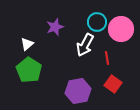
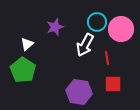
green pentagon: moved 6 px left
red square: rotated 36 degrees counterclockwise
purple hexagon: moved 1 px right, 1 px down; rotated 20 degrees clockwise
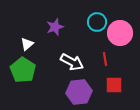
pink circle: moved 1 px left, 4 px down
white arrow: moved 13 px left, 17 px down; rotated 90 degrees counterclockwise
red line: moved 2 px left, 1 px down
red square: moved 1 px right, 1 px down
purple hexagon: rotated 15 degrees counterclockwise
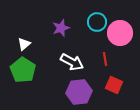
purple star: moved 6 px right, 1 px down
white triangle: moved 3 px left
red square: rotated 24 degrees clockwise
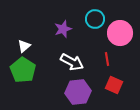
cyan circle: moved 2 px left, 3 px up
purple star: moved 2 px right, 1 px down
white triangle: moved 2 px down
red line: moved 2 px right
purple hexagon: moved 1 px left
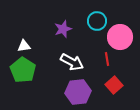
cyan circle: moved 2 px right, 2 px down
pink circle: moved 4 px down
white triangle: rotated 32 degrees clockwise
red square: rotated 24 degrees clockwise
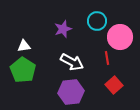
red line: moved 1 px up
purple hexagon: moved 7 px left
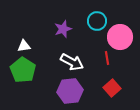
red square: moved 2 px left, 3 px down
purple hexagon: moved 1 px left, 1 px up
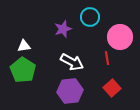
cyan circle: moved 7 px left, 4 px up
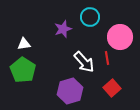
white triangle: moved 2 px up
white arrow: moved 12 px right; rotated 20 degrees clockwise
purple hexagon: rotated 10 degrees counterclockwise
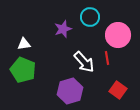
pink circle: moved 2 px left, 2 px up
green pentagon: rotated 10 degrees counterclockwise
red square: moved 6 px right, 2 px down; rotated 12 degrees counterclockwise
